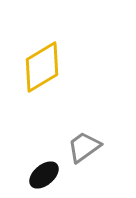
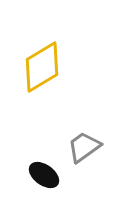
black ellipse: rotated 76 degrees clockwise
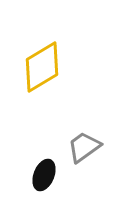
black ellipse: rotated 76 degrees clockwise
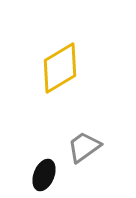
yellow diamond: moved 18 px right, 1 px down
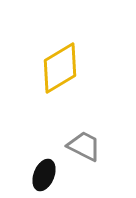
gray trapezoid: moved 1 px up; rotated 63 degrees clockwise
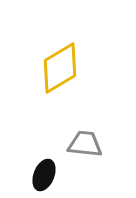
gray trapezoid: moved 1 px right, 2 px up; rotated 21 degrees counterclockwise
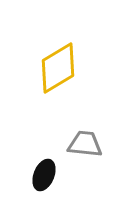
yellow diamond: moved 2 px left
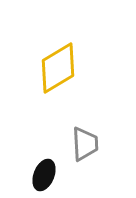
gray trapezoid: rotated 81 degrees clockwise
